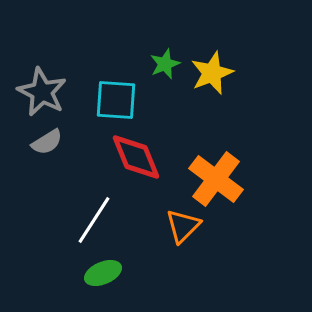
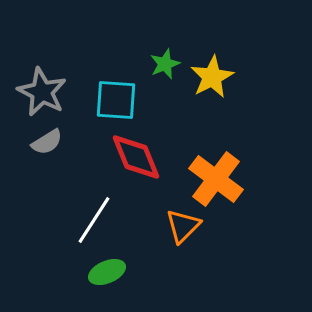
yellow star: moved 4 px down; rotated 6 degrees counterclockwise
green ellipse: moved 4 px right, 1 px up
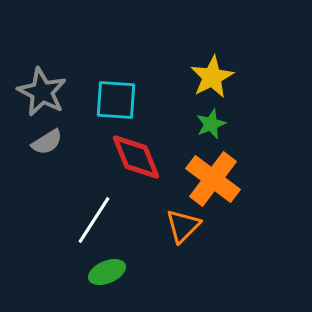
green star: moved 46 px right, 60 px down
orange cross: moved 3 px left
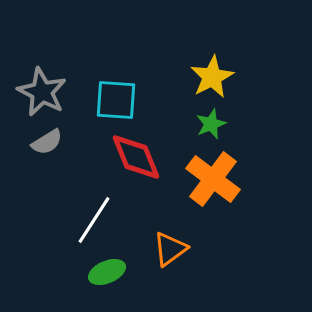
orange triangle: moved 13 px left, 23 px down; rotated 9 degrees clockwise
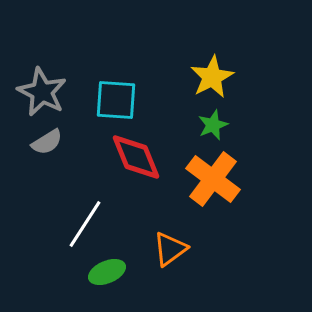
green star: moved 2 px right, 1 px down
white line: moved 9 px left, 4 px down
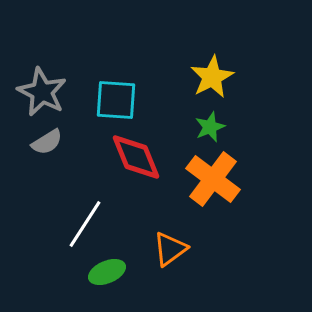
green star: moved 3 px left, 2 px down
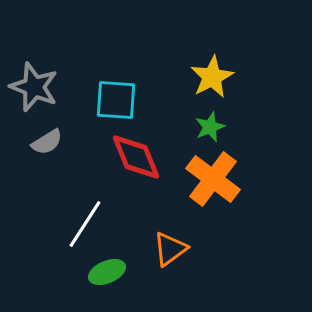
gray star: moved 8 px left, 5 px up; rotated 6 degrees counterclockwise
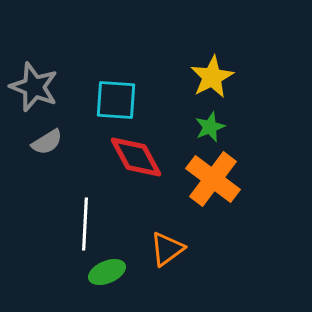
red diamond: rotated 6 degrees counterclockwise
white line: rotated 30 degrees counterclockwise
orange triangle: moved 3 px left
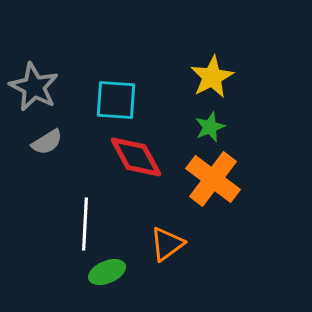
gray star: rotated 6 degrees clockwise
orange triangle: moved 5 px up
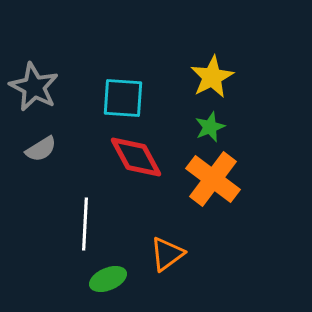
cyan square: moved 7 px right, 2 px up
gray semicircle: moved 6 px left, 7 px down
orange triangle: moved 10 px down
green ellipse: moved 1 px right, 7 px down
